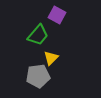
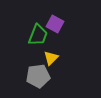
purple square: moved 2 px left, 9 px down
green trapezoid: rotated 20 degrees counterclockwise
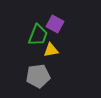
yellow triangle: moved 8 px up; rotated 35 degrees clockwise
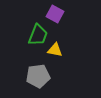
purple square: moved 10 px up
yellow triangle: moved 4 px right; rotated 21 degrees clockwise
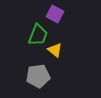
yellow triangle: rotated 28 degrees clockwise
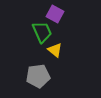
green trapezoid: moved 4 px right, 3 px up; rotated 45 degrees counterclockwise
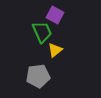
purple square: moved 1 px down
yellow triangle: rotated 42 degrees clockwise
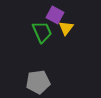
yellow triangle: moved 11 px right, 22 px up; rotated 14 degrees counterclockwise
gray pentagon: moved 6 px down
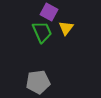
purple square: moved 6 px left, 3 px up
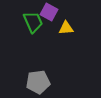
yellow triangle: rotated 49 degrees clockwise
green trapezoid: moved 9 px left, 10 px up
